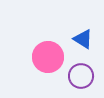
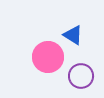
blue triangle: moved 10 px left, 4 px up
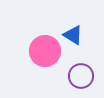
pink circle: moved 3 px left, 6 px up
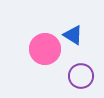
pink circle: moved 2 px up
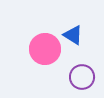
purple circle: moved 1 px right, 1 px down
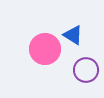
purple circle: moved 4 px right, 7 px up
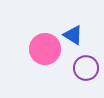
purple circle: moved 2 px up
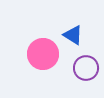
pink circle: moved 2 px left, 5 px down
